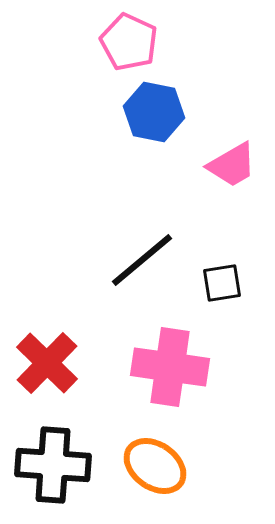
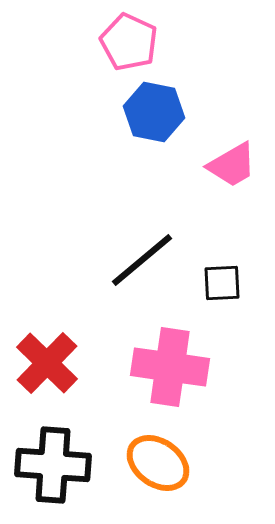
black square: rotated 6 degrees clockwise
orange ellipse: moved 3 px right, 3 px up
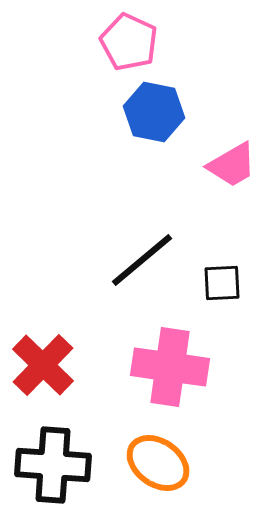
red cross: moved 4 px left, 2 px down
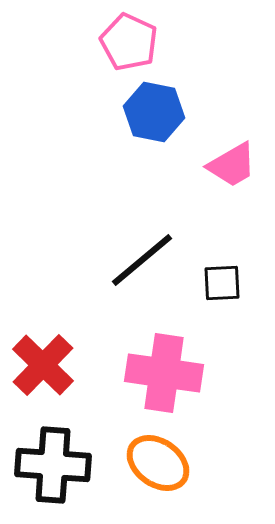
pink cross: moved 6 px left, 6 px down
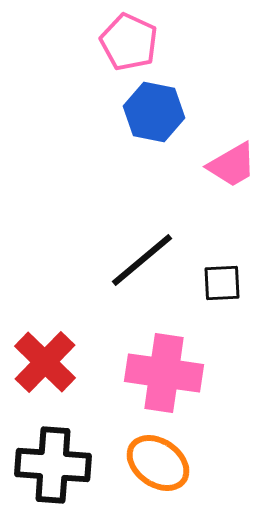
red cross: moved 2 px right, 3 px up
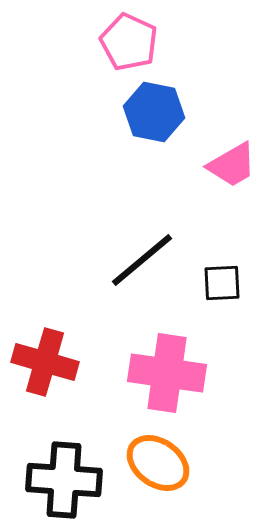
red cross: rotated 28 degrees counterclockwise
pink cross: moved 3 px right
black cross: moved 11 px right, 15 px down
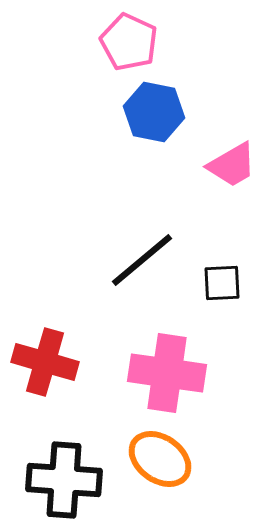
orange ellipse: moved 2 px right, 4 px up
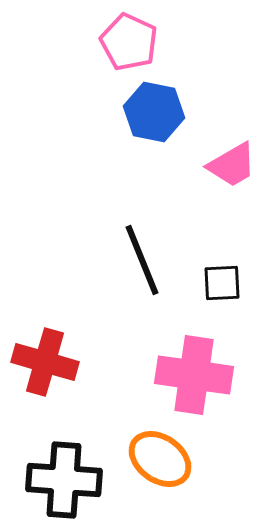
black line: rotated 72 degrees counterclockwise
pink cross: moved 27 px right, 2 px down
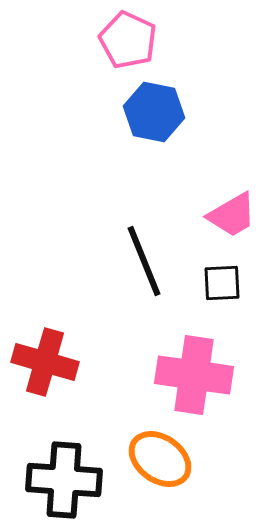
pink pentagon: moved 1 px left, 2 px up
pink trapezoid: moved 50 px down
black line: moved 2 px right, 1 px down
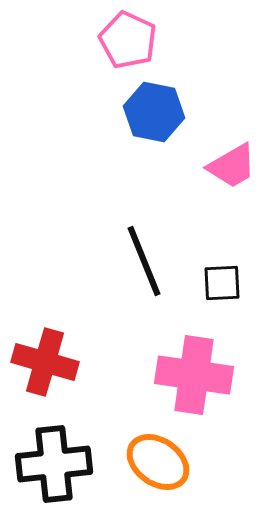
pink trapezoid: moved 49 px up
orange ellipse: moved 2 px left, 3 px down
black cross: moved 10 px left, 16 px up; rotated 10 degrees counterclockwise
